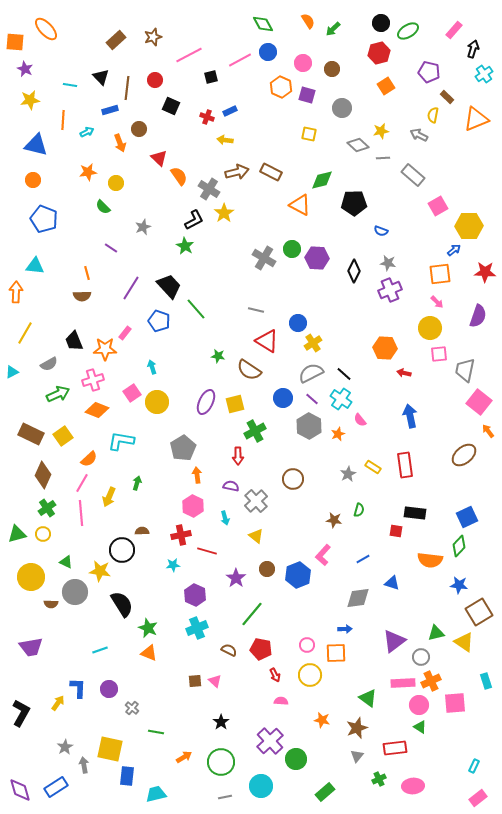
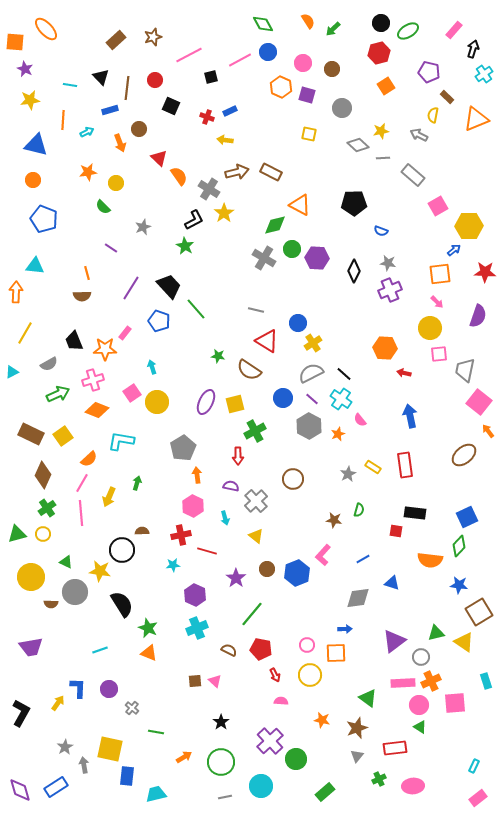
green diamond at (322, 180): moved 47 px left, 45 px down
blue hexagon at (298, 575): moved 1 px left, 2 px up
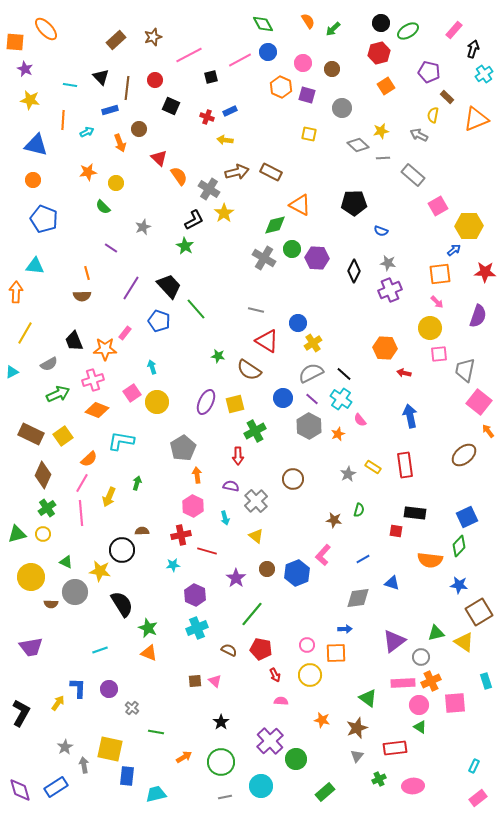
yellow star at (30, 100): rotated 18 degrees clockwise
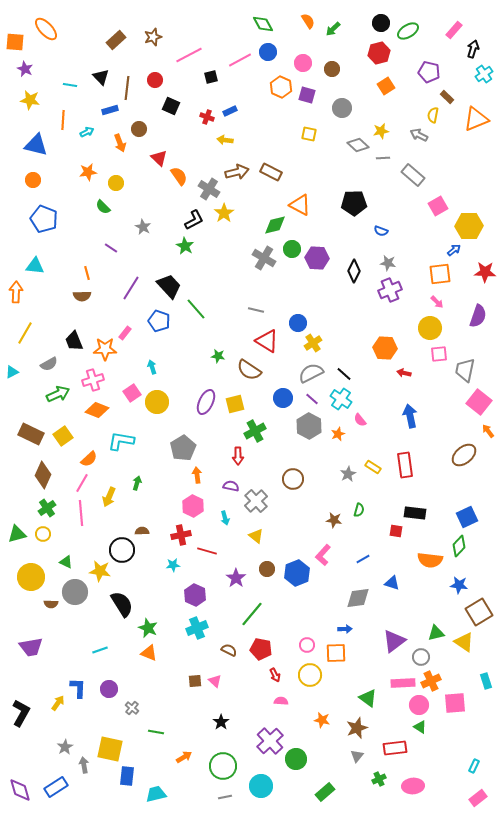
gray star at (143, 227): rotated 21 degrees counterclockwise
green circle at (221, 762): moved 2 px right, 4 px down
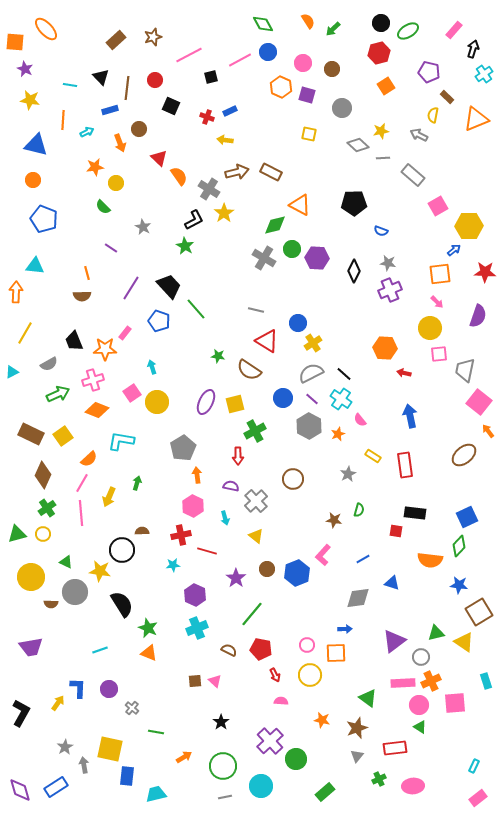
orange star at (88, 172): moved 7 px right, 5 px up
yellow rectangle at (373, 467): moved 11 px up
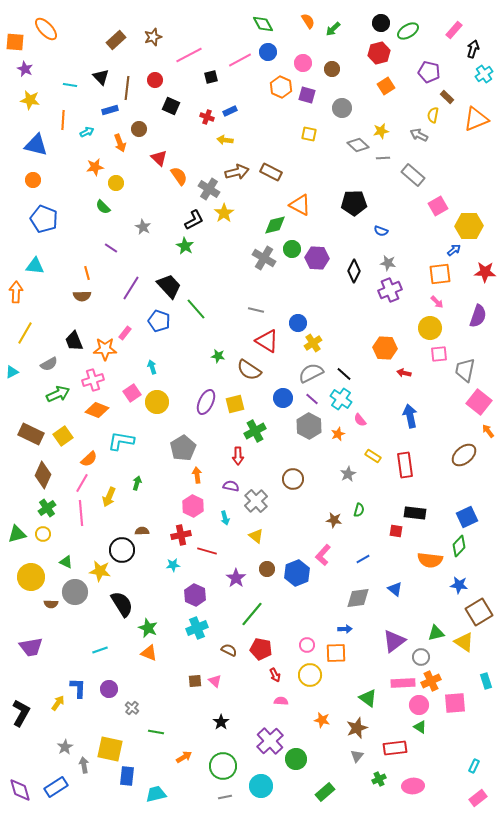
blue triangle at (392, 583): moved 3 px right, 6 px down; rotated 21 degrees clockwise
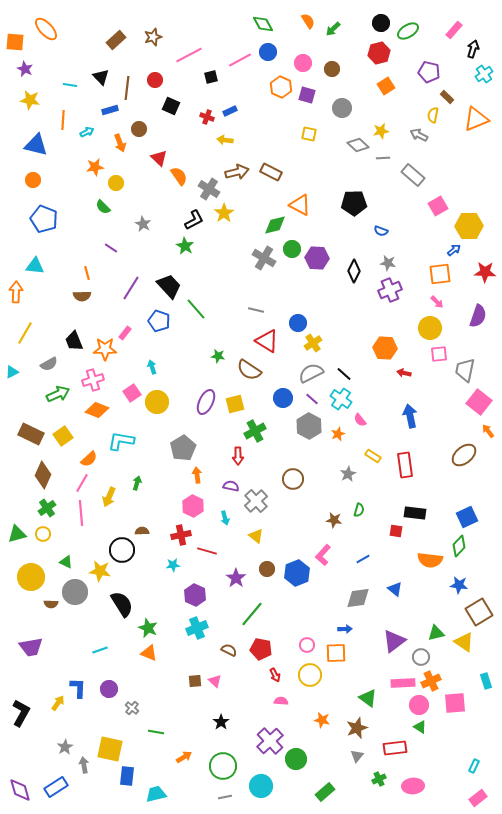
gray star at (143, 227): moved 3 px up
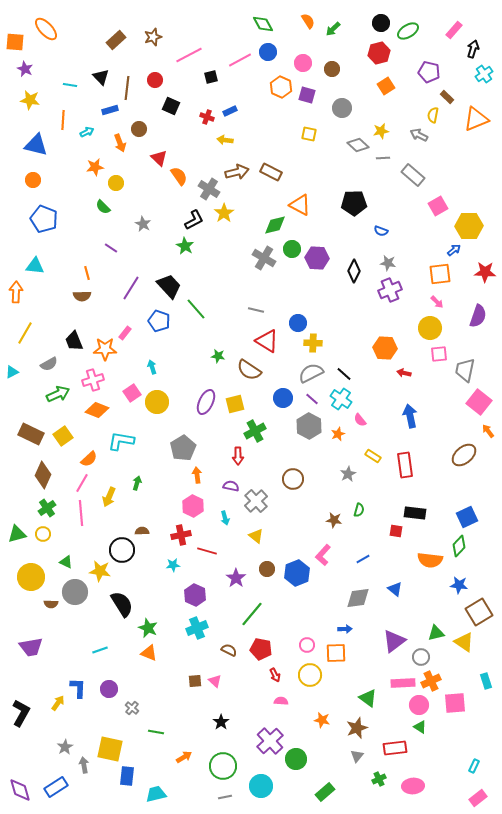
yellow cross at (313, 343): rotated 36 degrees clockwise
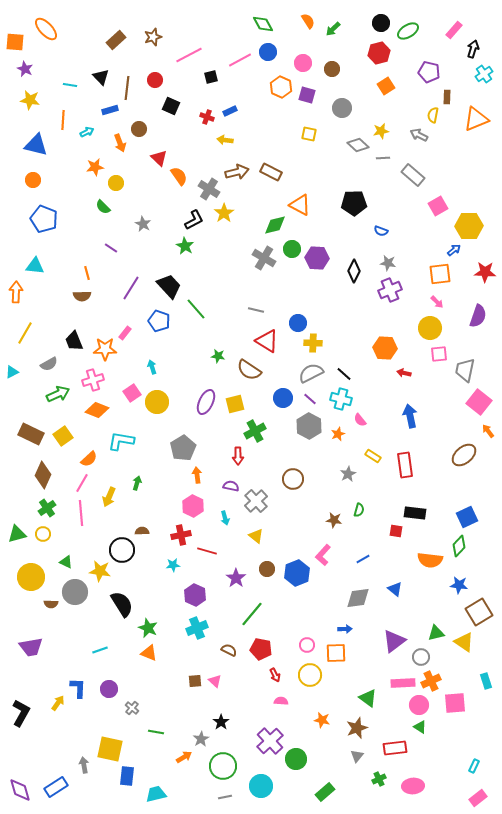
brown rectangle at (447, 97): rotated 48 degrees clockwise
purple line at (312, 399): moved 2 px left
cyan cross at (341, 399): rotated 20 degrees counterclockwise
gray star at (65, 747): moved 136 px right, 8 px up
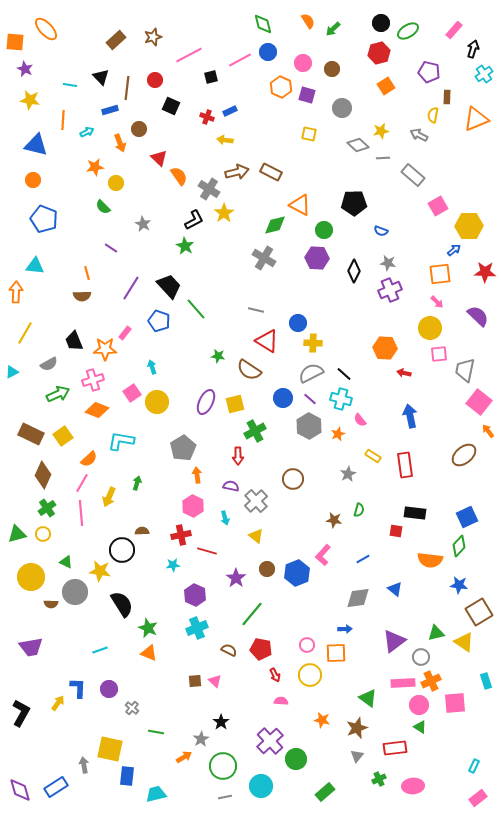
green diamond at (263, 24): rotated 15 degrees clockwise
green circle at (292, 249): moved 32 px right, 19 px up
purple semicircle at (478, 316): rotated 65 degrees counterclockwise
